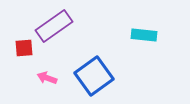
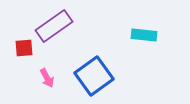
pink arrow: rotated 138 degrees counterclockwise
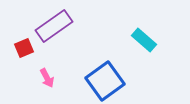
cyan rectangle: moved 5 px down; rotated 35 degrees clockwise
red square: rotated 18 degrees counterclockwise
blue square: moved 11 px right, 5 px down
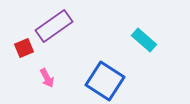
blue square: rotated 21 degrees counterclockwise
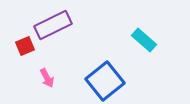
purple rectangle: moved 1 px left, 1 px up; rotated 9 degrees clockwise
red square: moved 1 px right, 2 px up
blue square: rotated 18 degrees clockwise
